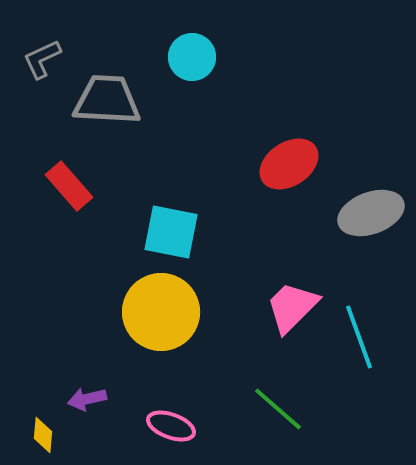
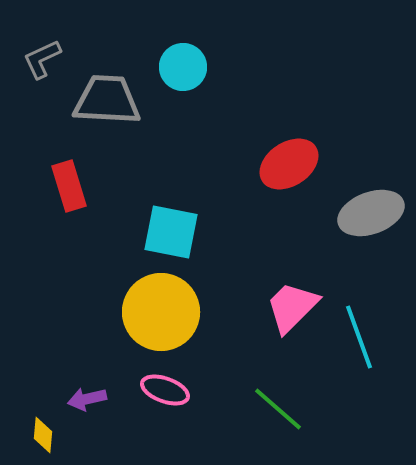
cyan circle: moved 9 px left, 10 px down
red rectangle: rotated 24 degrees clockwise
pink ellipse: moved 6 px left, 36 px up
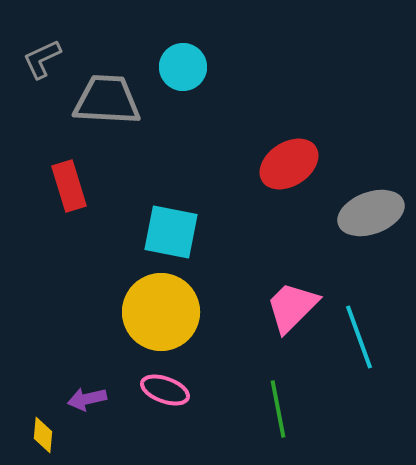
green line: rotated 38 degrees clockwise
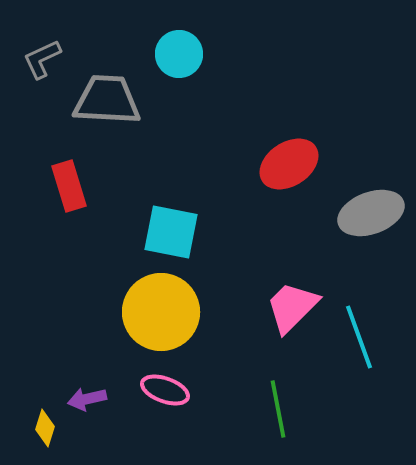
cyan circle: moved 4 px left, 13 px up
yellow diamond: moved 2 px right, 7 px up; rotated 12 degrees clockwise
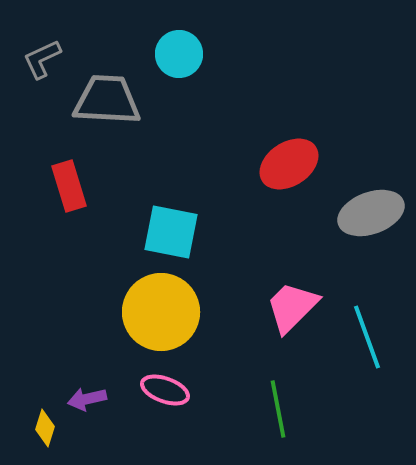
cyan line: moved 8 px right
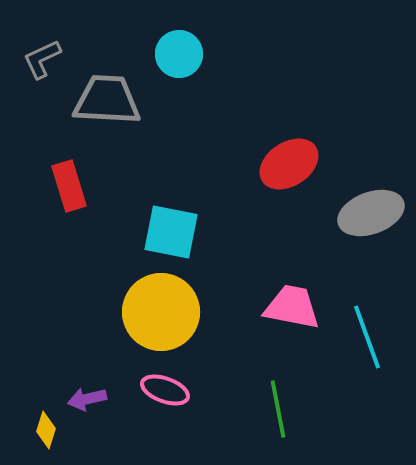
pink trapezoid: rotated 56 degrees clockwise
yellow diamond: moved 1 px right, 2 px down
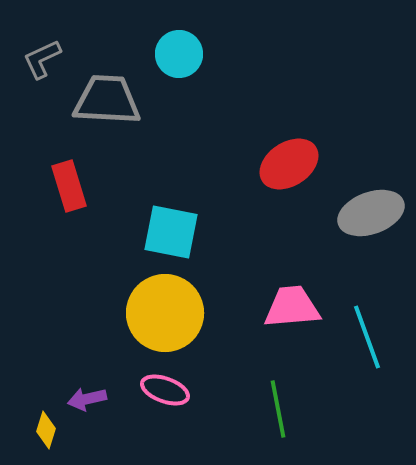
pink trapezoid: rotated 16 degrees counterclockwise
yellow circle: moved 4 px right, 1 px down
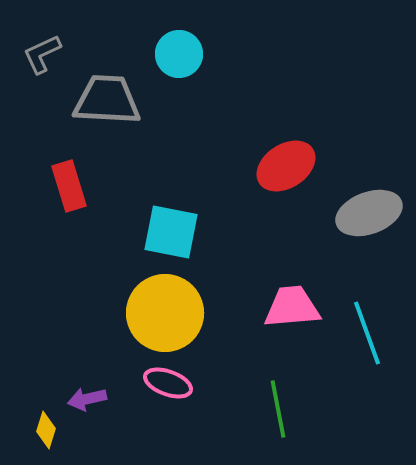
gray L-shape: moved 5 px up
red ellipse: moved 3 px left, 2 px down
gray ellipse: moved 2 px left
cyan line: moved 4 px up
pink ellipse: moved 3 px right, 7 px up
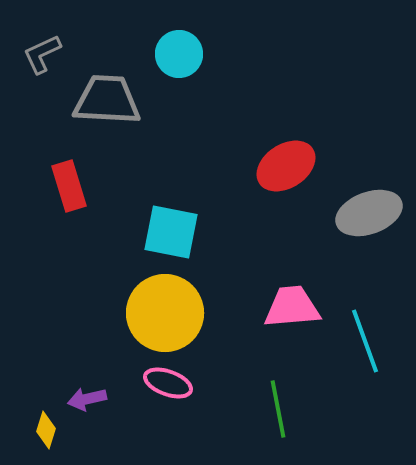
cyan line: moved 2 px left, 8 px down
